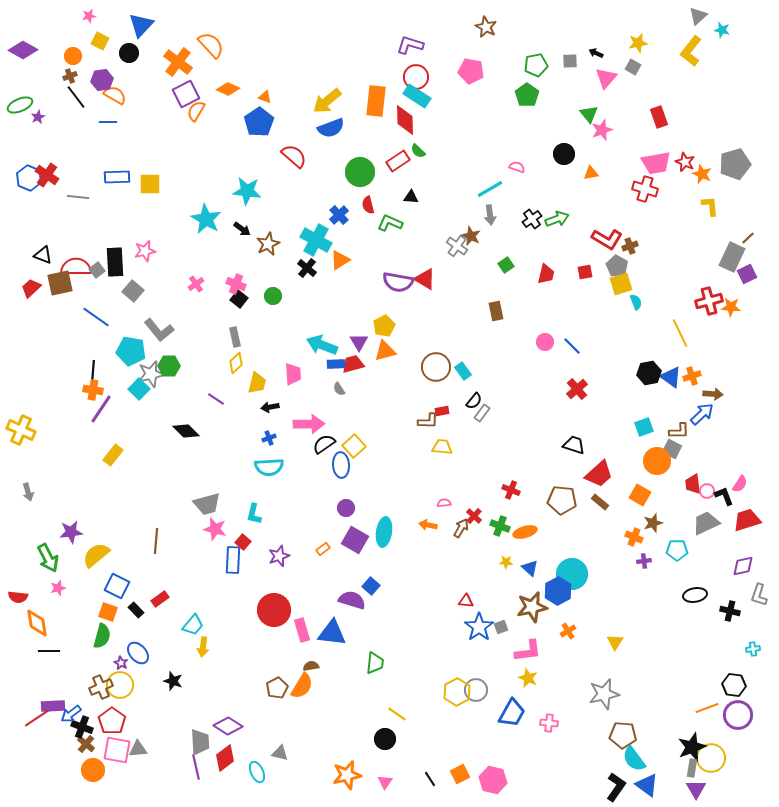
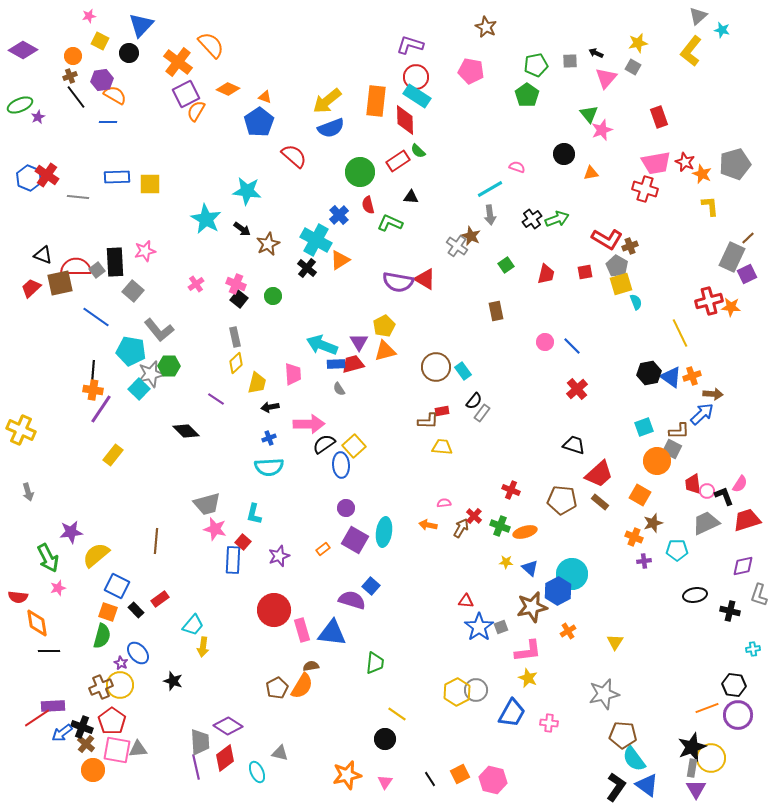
blue arrow at (71, 714): moved 9 px left, 19 px down
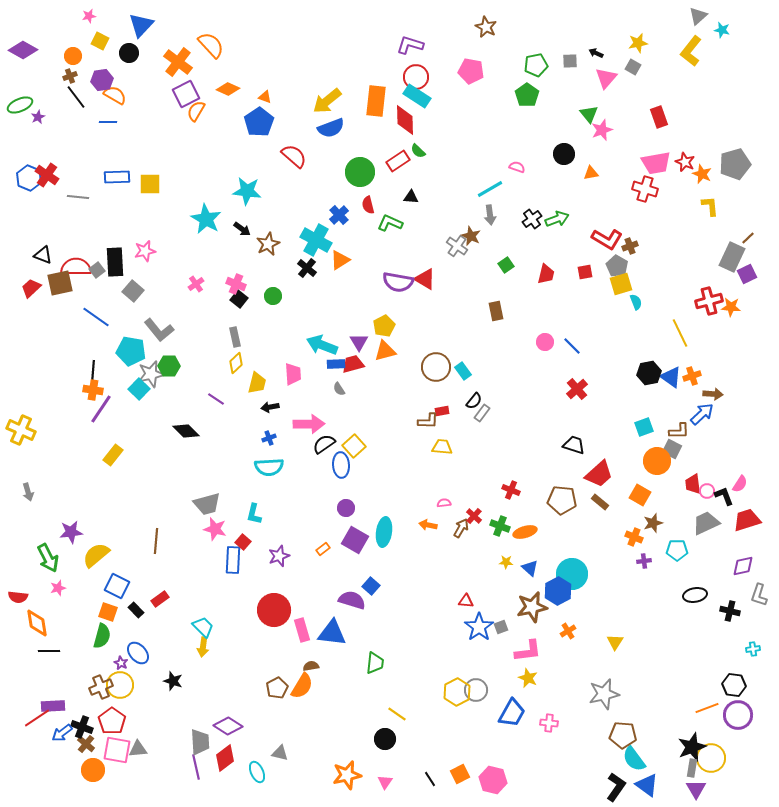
cyan trapezoid at (193, 625): moved 10 px right, 2 px down; rotated 85 degrees counterclockwise
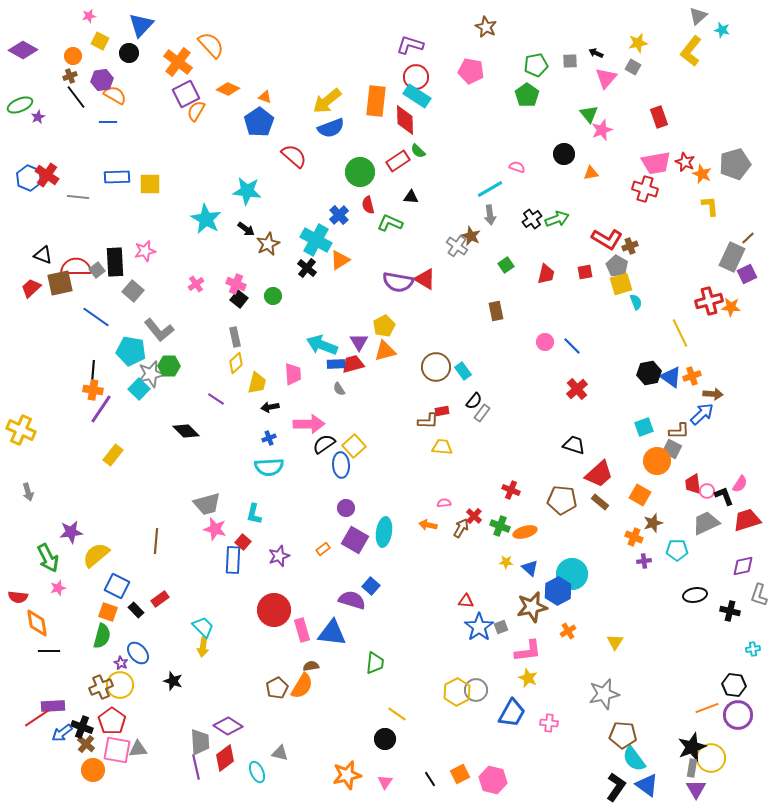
black arrow at (242, 229): moved 4 px right
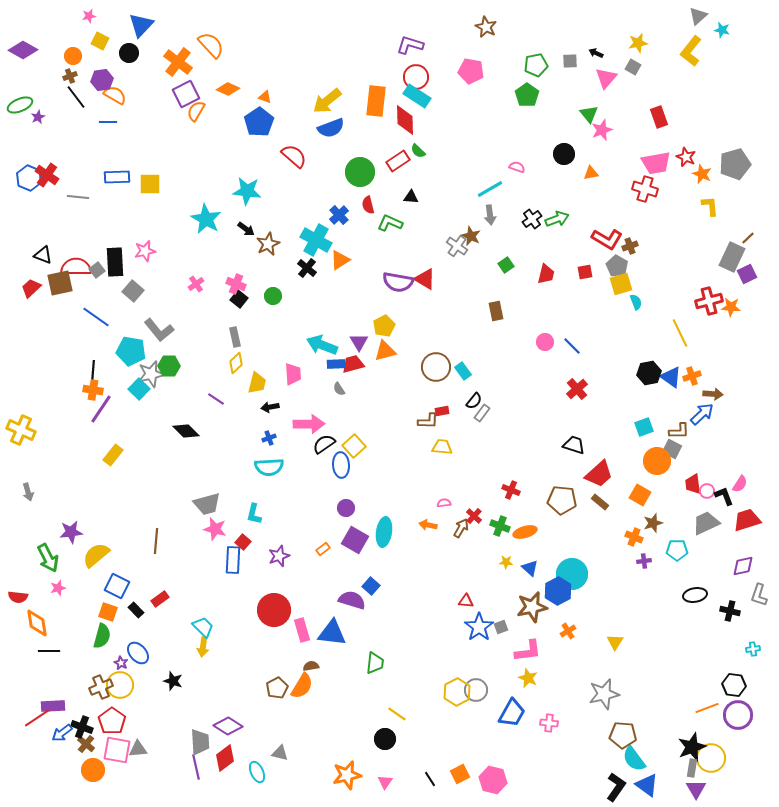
red star at (685, 162): moved 1 px right, 5 px up
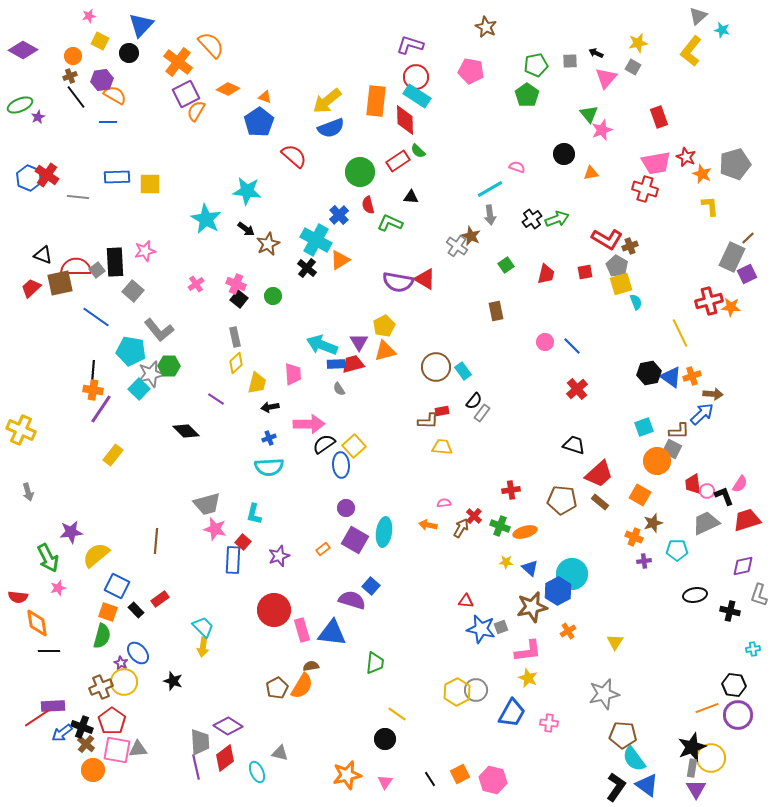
red cross at (511, 490): rotated 30 degrees counterclockwise
blue star at (479, 627): moved 2 px right, 2 px down; rotated 24 degrees counterclockwise
yellow circle at (120, 685): moved 4 px right, 3 px up
